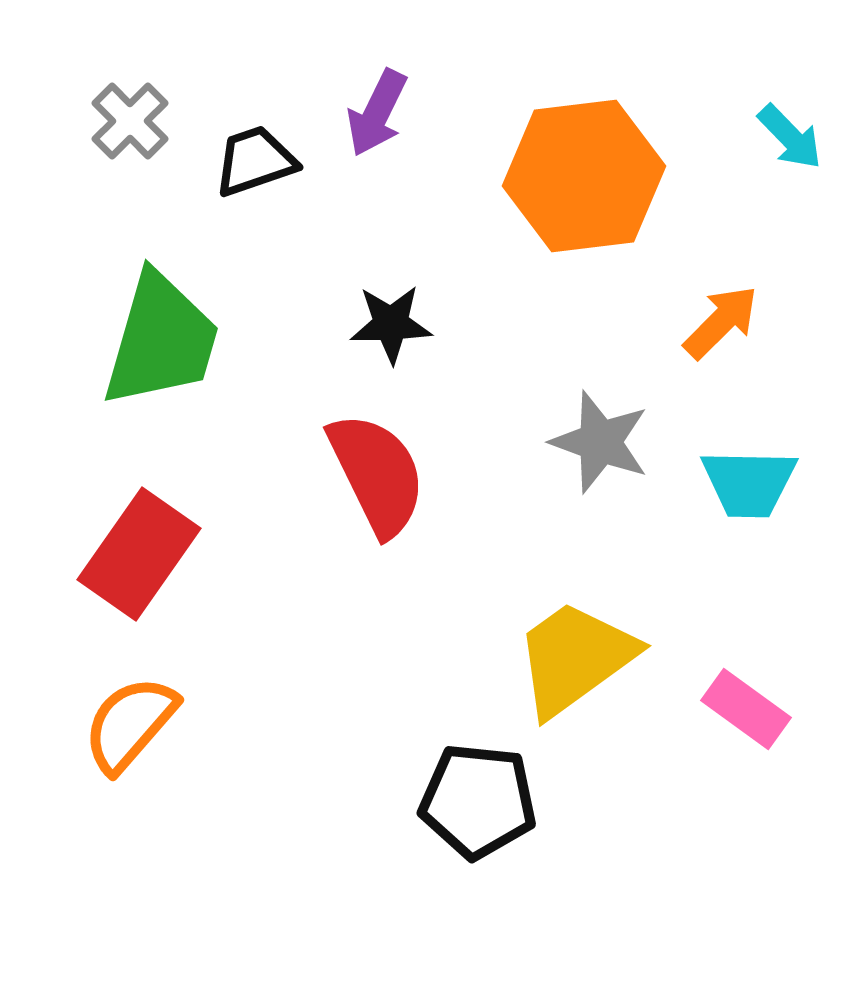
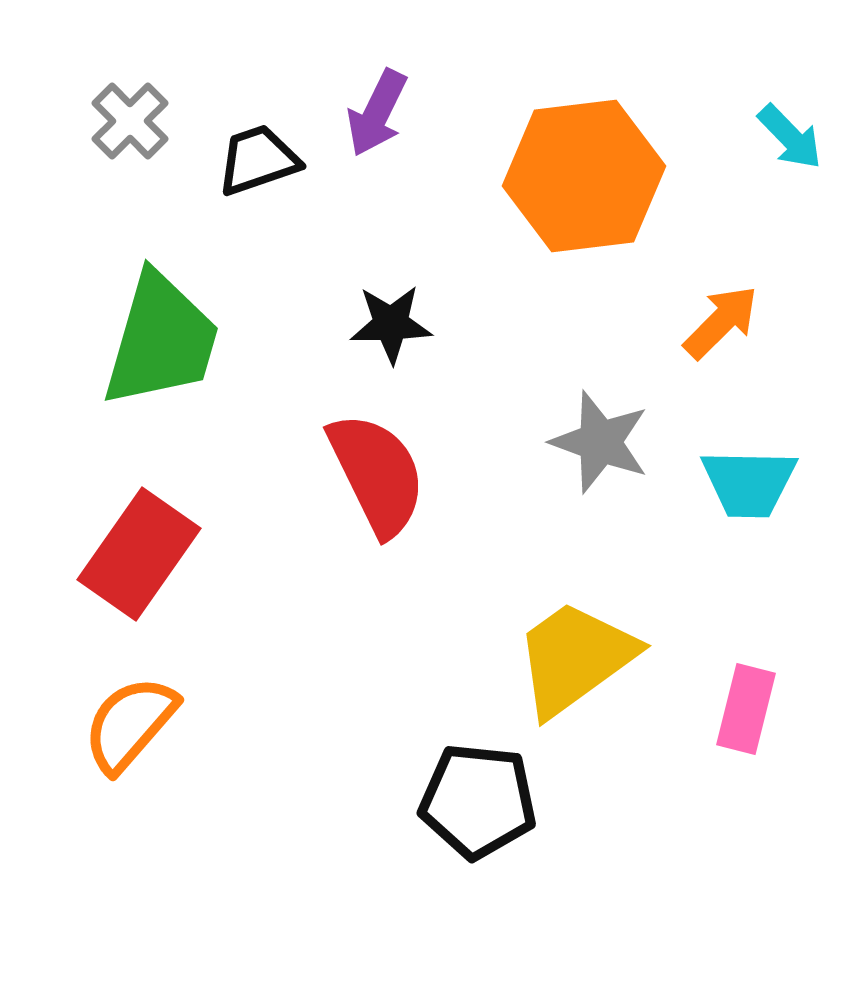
black trapezoid: moved 3 px right, 1 px up
pink rectangle: rotated 68 degrees clockwise
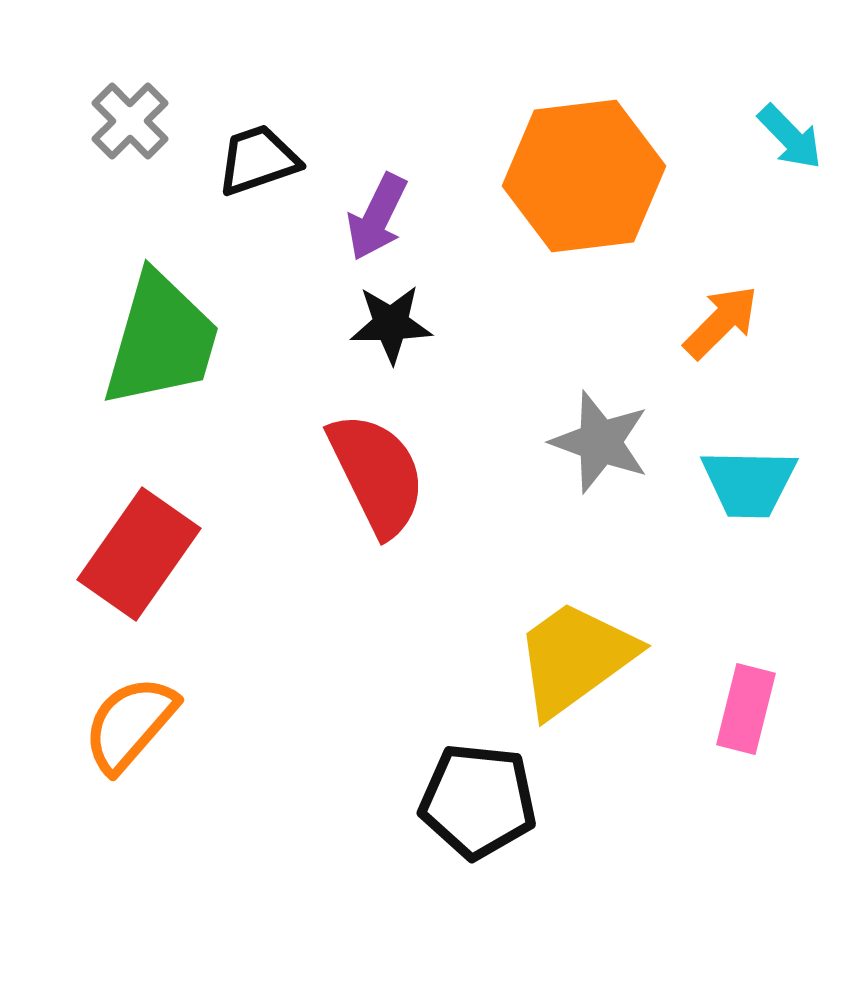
purple arrow: moved 104 px down
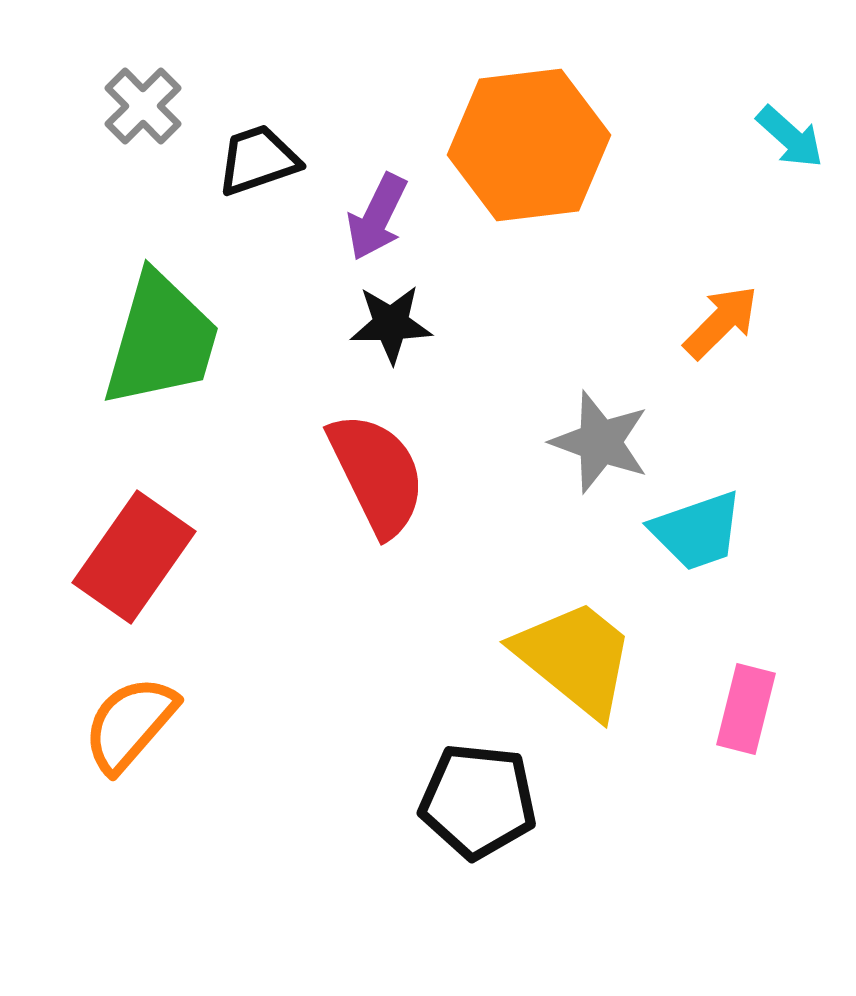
gray cross: moved 13 px right, 15 px up
cyan arrow: rotated 4 degrees counterclockwise
orange hexagon: moved 55 px left, 31 px up
cyan trapezoid: moved 52 px left, 48 px down; rotated 20 degrees counterclockwise
red rectangle: moved 5 px left, 3 px down
yellow trapezoid: rotated 75 degrees clockwise
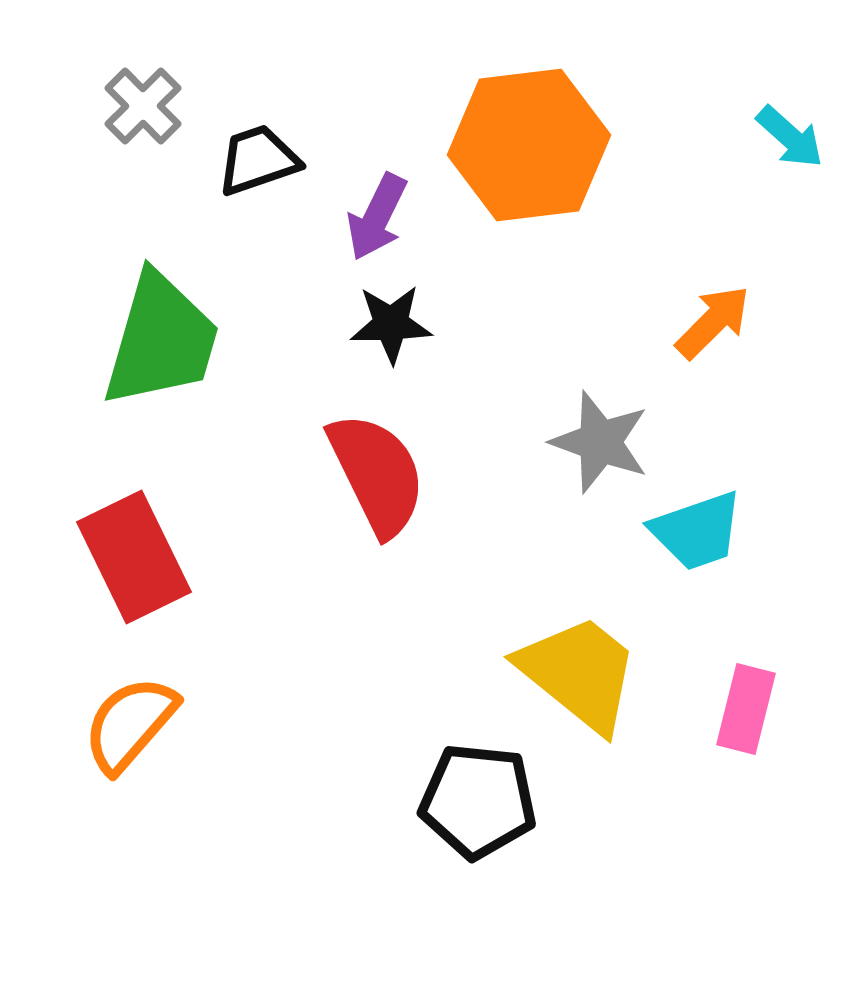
orange arrow: moved 8 px left
red rectangle: rotated 61 degrees counterclockwise
yellow trapezoid: moved 4 px right, 15 px down
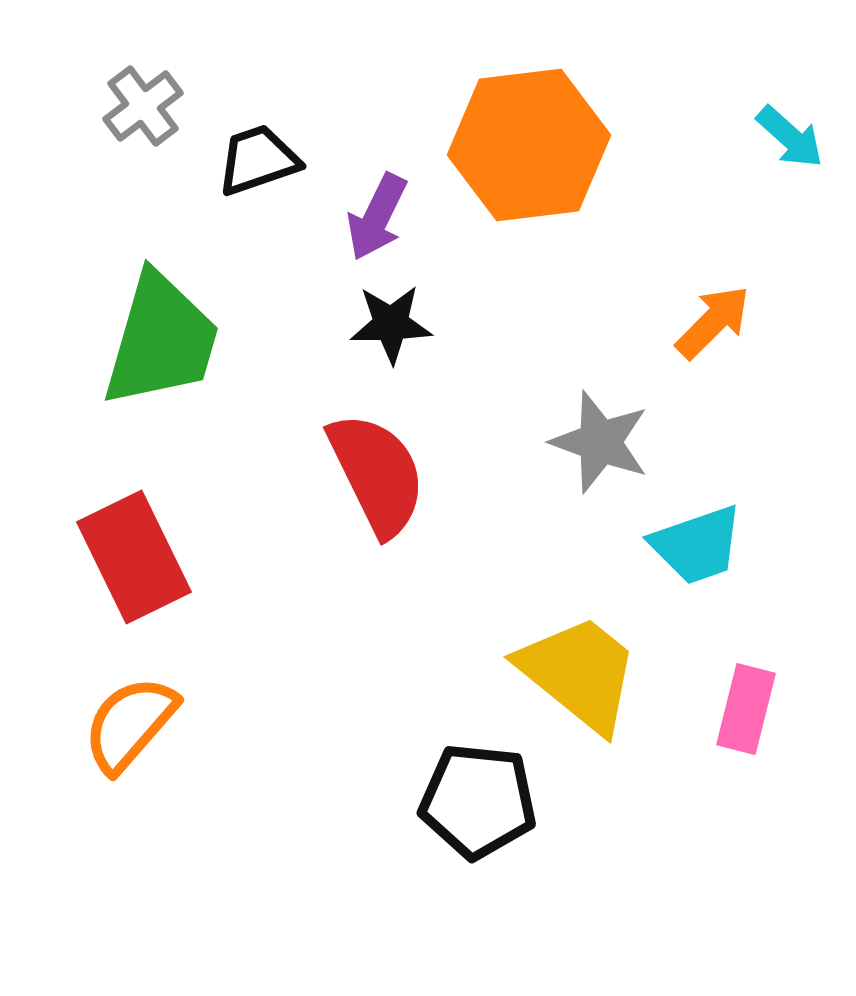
gray cross: rotated 8 degrees clockwise
cyan trapezoid: moved 14 px down
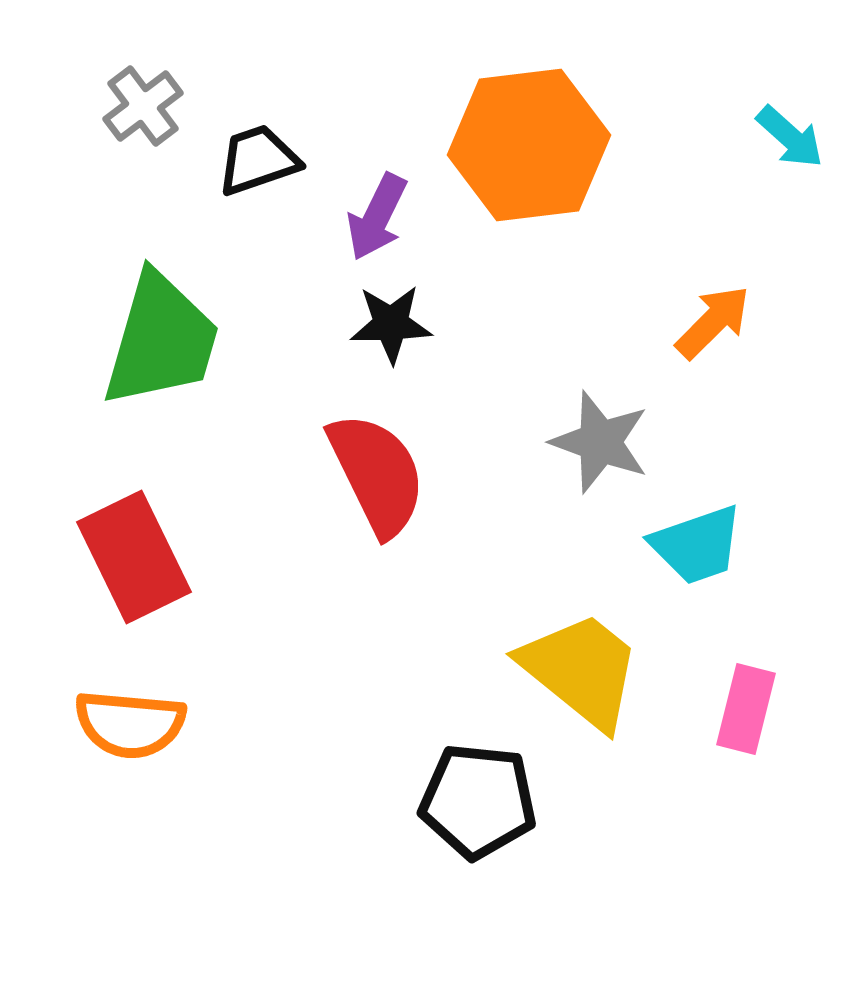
yellow trapezoid: moved 2 px right, 3 px up
orange semicircle: rotated 126 degrees counterclockwise
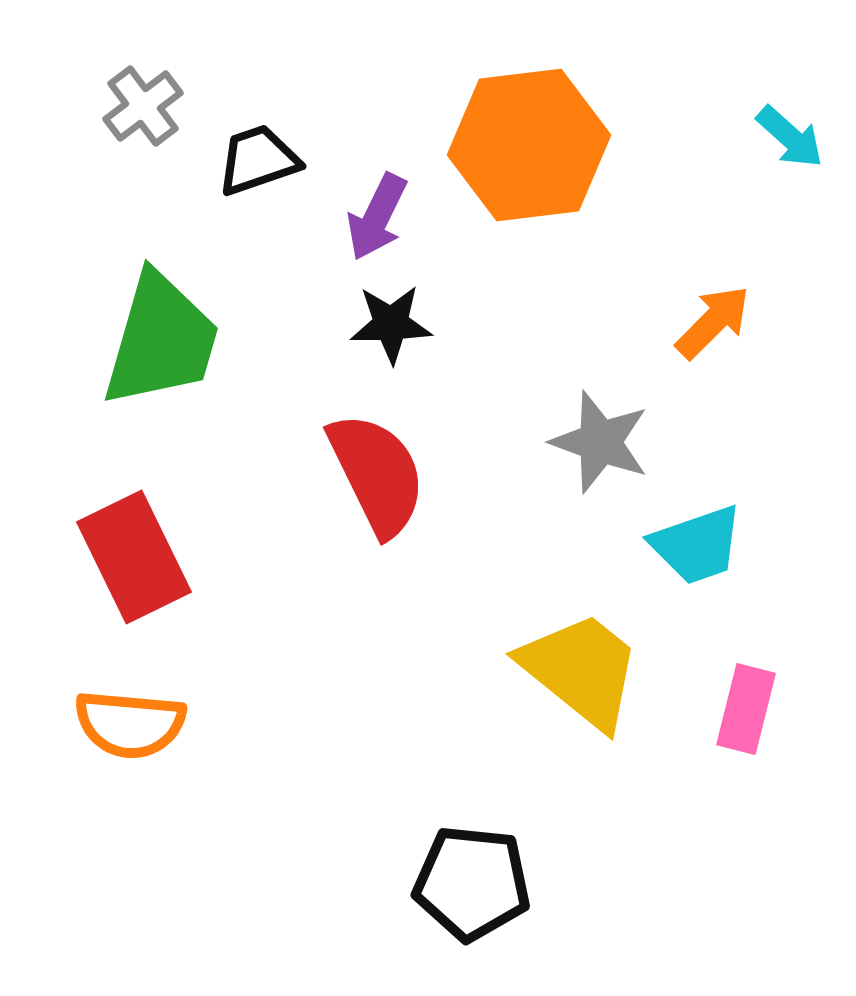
black pentagon: moved 6 px left, 82 px down
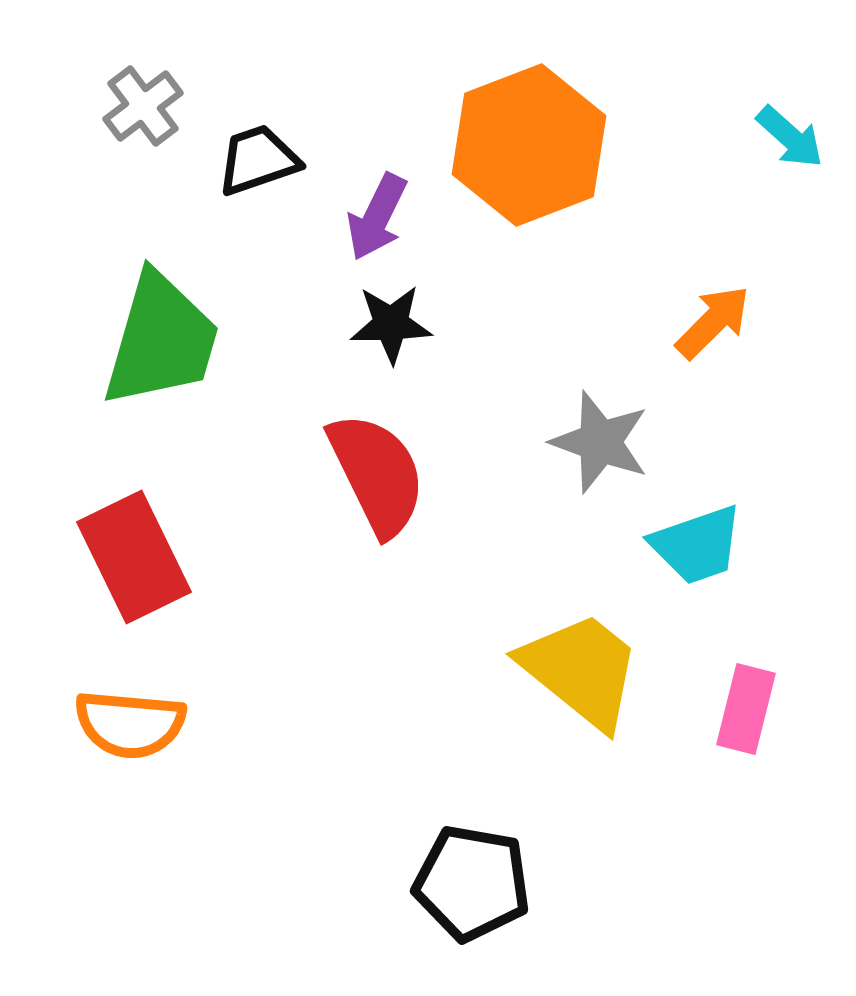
orange hexagon: rotated 14 degrees counterclockwise
black pentagon: rotated 4 degrees clockwise
